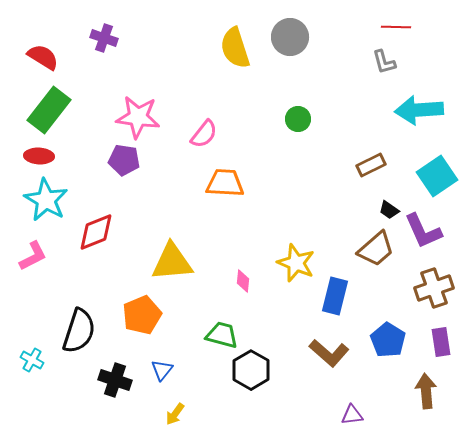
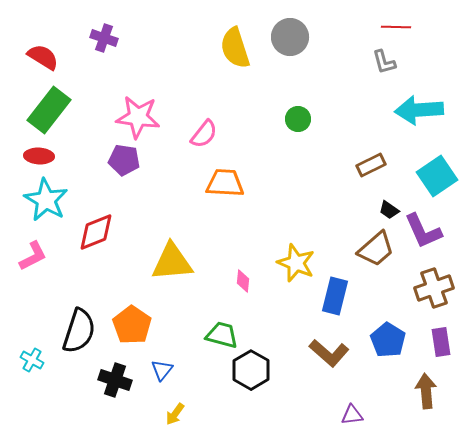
orange pentagon: moved 10 px left, 10 px down; rotated 15 degrees counterclockwise
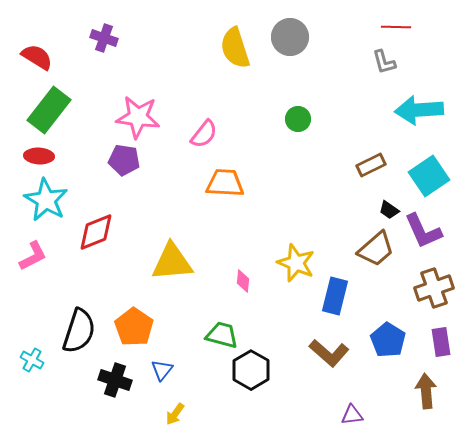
red semicircle: moved 6 px left
cyan square: moved 8 px left
orange pentagon: moved 2 px right, 2 px down
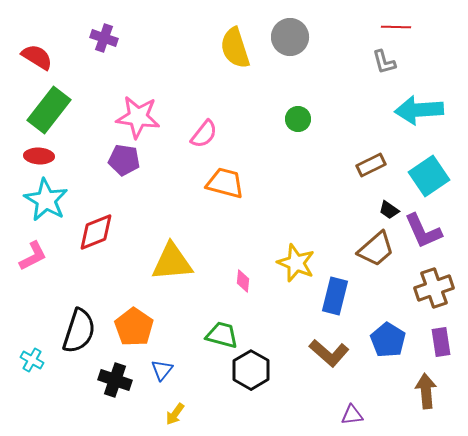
orange trapezoid: rotated 12 degrees clockwise
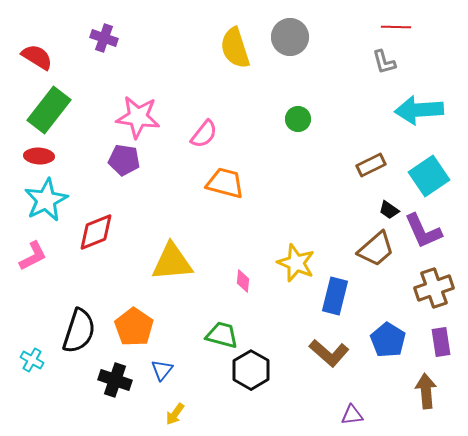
cyan star: rotated 15 degrees clockwise
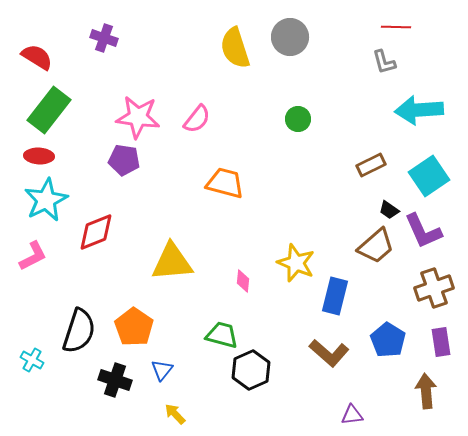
pink semicircle: moved 7 px left, 15 px up
brown trapezoid: moved 3 px up
black hexagon: rotated 6 degrees clockwise
yellow arrow: rotated 100 degrees clockwise
